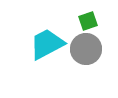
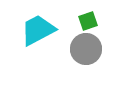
cyan trapezoid: moved 9 px left, 14 px up
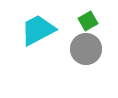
green square: rotated 12 degrees counterclockwise
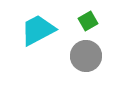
gray circle: moved 7 px down
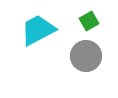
green square: moved 1 px right
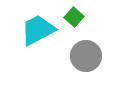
green square: moved 15 px left, 4 px up; rotated 18 degrees counterclockwise
